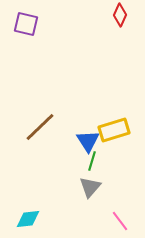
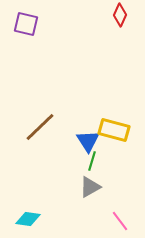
yellow rectangle: rotated 32 degrees clockwise
gray triangle: rotated 20 degrees clockwise
cyan diamond: rotated 15 degrees clockwise
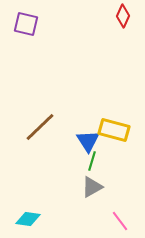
red diamond: moved 3 px right, 1 px down
gray triangle: moved 2 px right
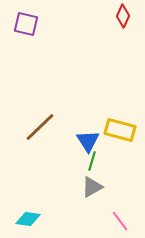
yellow rectangle: moved 6 px right
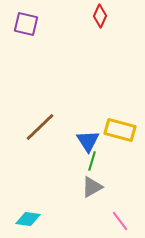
red diamond: moved 23 px left
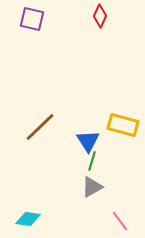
purple square: moved 6 px right, 5 px up
yellow rectangle: moved 3 px right, 5 px up
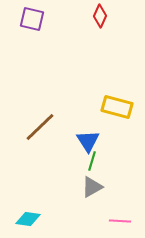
yellow rectangle: moved 6 px left, 18 px up
pink line: rotated 50 degrees counterclockwise
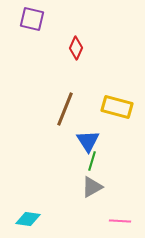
red diamond: moved 24 px left, 32 px down
brown line: moved 25 px right, 18 px up; rotated 24 degrees counterclockwise
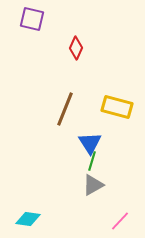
blue triangle: moved 2 px right, 2 px down
gray triangle: moved 1 px right, 2 px up
pink line: rotated 50 degrees counterclockwise
